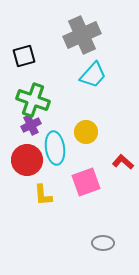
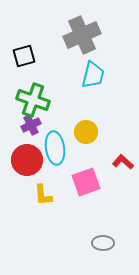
cyan trapezoid: rotated 28 degrees counterclockwise
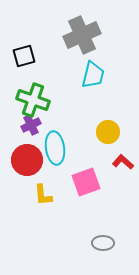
yellow circle: moved 22 px right
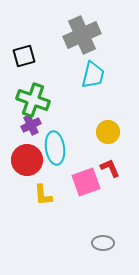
red L-shape: moved 13 px left, 6 px down; rotated 25 degrees clockwise
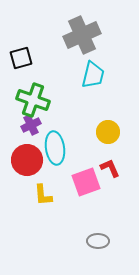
black square: moved 3 px left, 2 px down
gray ellipse: moved 5 px left, 2 px up
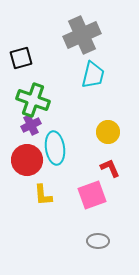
pink square: moved 6 px right, 13 px down
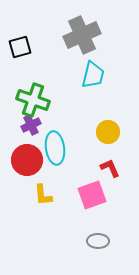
black square: moved 1 px left, 11 px up
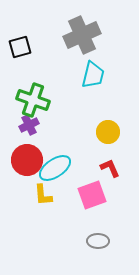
purple cross: moved 2 px left
cyan ellipse: moved 20 px down; rotated 64 degrees clockwise
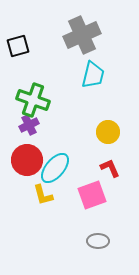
black square: moved 2 px left, 1 px up
cyan ellipse: rotated 16 degrees counterclockwise
yellow L-shape: rotated 10 degrees counterclockwise
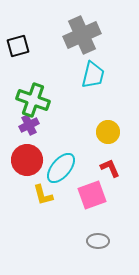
cyan ellipse: moved 6 px right
